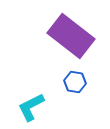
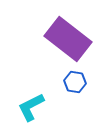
purple rectangle: moved 3 px left, 3 px down
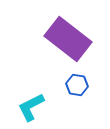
blue hexagon: moved 2 px right, 3 px down
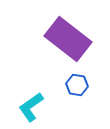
cyan L-shape: rotated 8 degrees counterclockwise
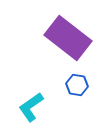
purple rectangle: moved 1 px up
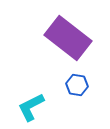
cyan L-shape: rotated 8 degrees clockwise
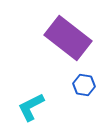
blue hexagon: moved 7 px right
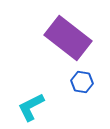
blue hexagon: moved 2 px left, 3 px up
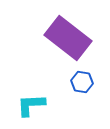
cyan L-shape: moved 2 px up; rotated 24 degrees clockwise
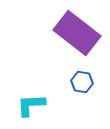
purple rectangle: moved 9 px right, 5 px up
